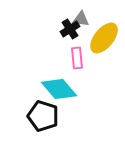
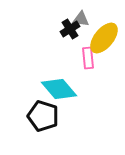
pink rectangle: moved 11 px right
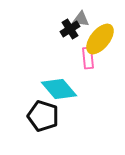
yellow ellipse: moved 4 px left, 1 px down
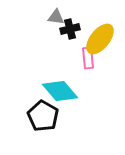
gray triangle: moved 25 px left, 2 px up
black cross: rotated 18 degrees clockwise
cyan diamond: moved 1 px right, 2 px down
black pentagon: rotated 12 degrees clockwise
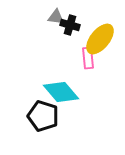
black cross: moved 4 px up; rotated 30 degrees clockwise
cyan diamond: moved 1 px right, 1 px down
black pentagon: rotated 12 degrees counterclockwise
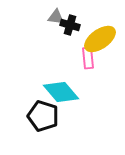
yellow ellipse: rotated 16 degrees clockwise
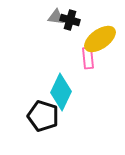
black cross: moved 5 px up
cyan diamond: rotated 66 degrees clockwise
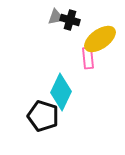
gray triangle: rotated 18 degrees counterclockwise
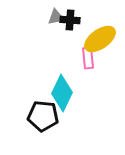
black cross: rotated 12 degrees counterclockwise
cyan diamond: moved 1 px right, 1 px down
black pentagon: rotated 12 degrees counterclockwise
